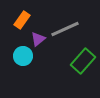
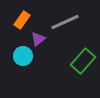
gray line: moved 7 px up
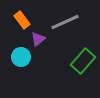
orange rectangle: rotated 72 degrees counterclockwise
cyan circle: moved 2 px left, 1 px down
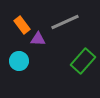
orange rectangle: moved 5 px down
purple triangle: rotated 42 degrees clockwise
cyan circle: moved 2 px left, 4 px down
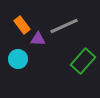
gray line: moved 1 px left, 4 px down
cyan circle: moved 1 px left, 2 px up
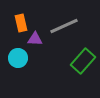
orange rectangle: moved 1 px left, 2 px up; rotated 24 degrees clockwise
purple triangle: moved 3 px left
cyan circle: moved 1 px up
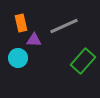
purple triangle: moved 1 px left, 1 px down
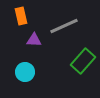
orange rectangle: moved 7 px up
cyan circle: moved 7 px right, 14 px down
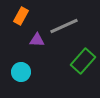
orange rectangle: rotated 42 degrees clockwise
purple triangle: moved 3 px right
cyan circle: moved 4 px left
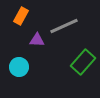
green rectangle: moved 1 px down
cyan circle: moved 2 px left, 5 px up
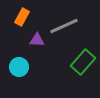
orange rectangle: moved 1 px right, 1 px down
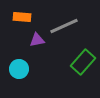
orange rectangle: rotated 66 degrees clockwise
purple triangle: rotated 14 degrees counterclockwise
cyan circle: moved 2 px down
